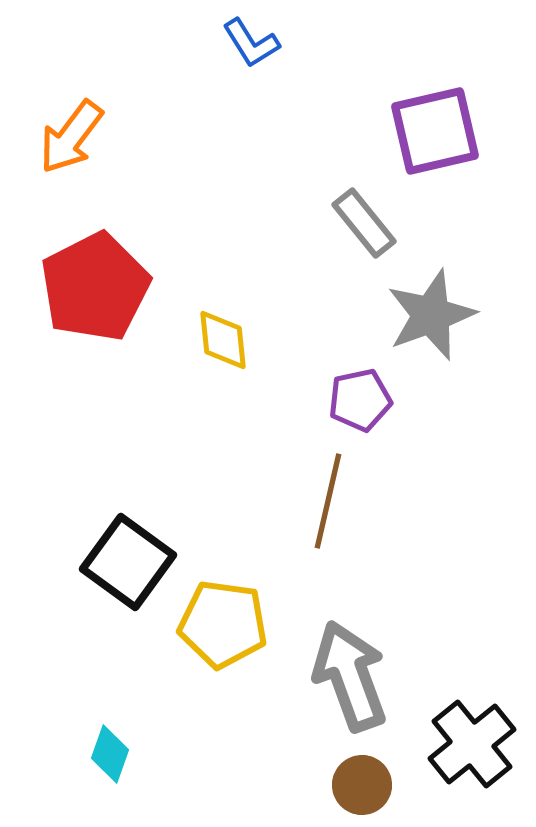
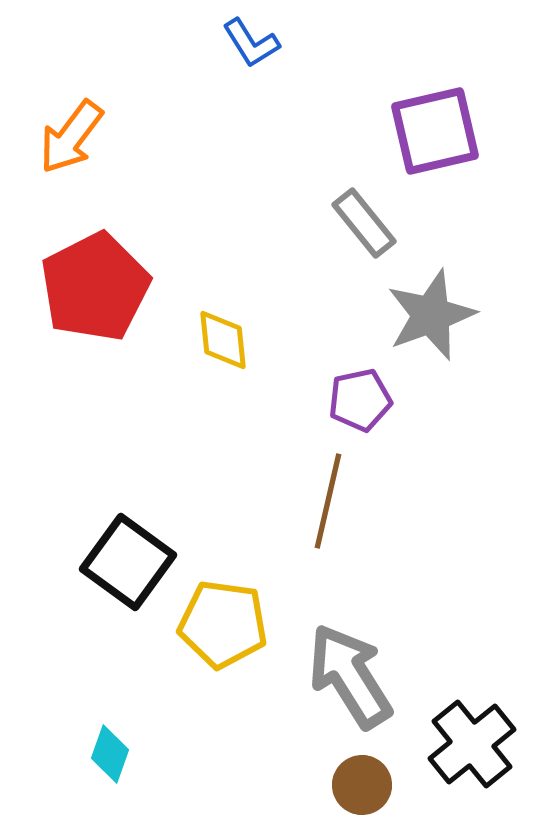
gray arrow: rotated 12 degrees counterclockwise
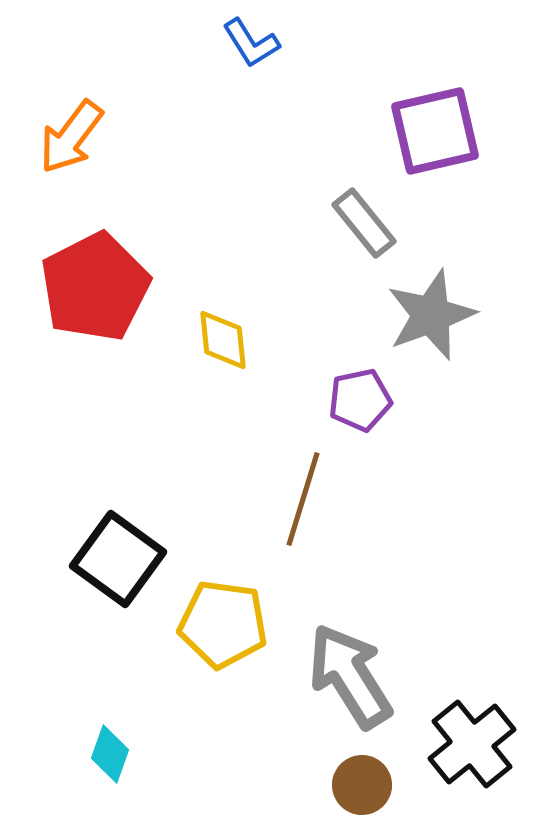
brown line: moved 25 px left, 2 px up; rotated 4 degrees clockwise
black square: moved 10 px left, 3 px up
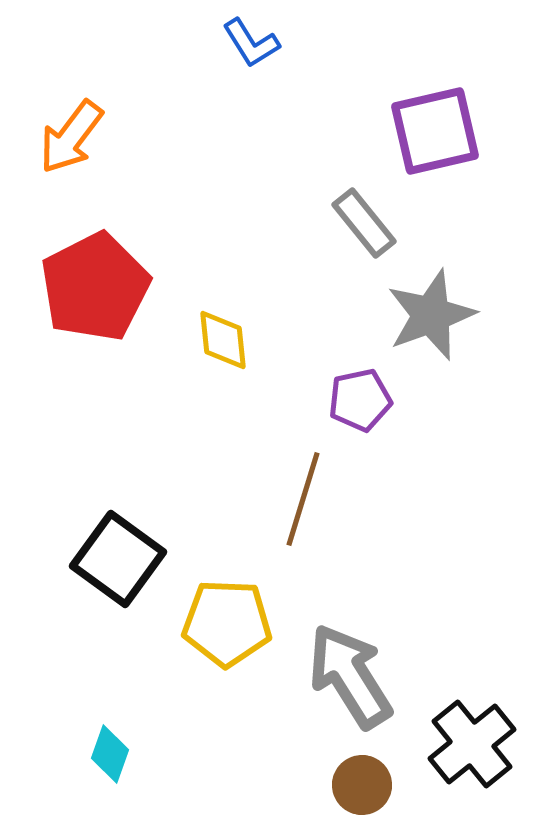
yellow pentagon: moved 4 px right, 1 px up; rotated 6 degrees counterclockwise
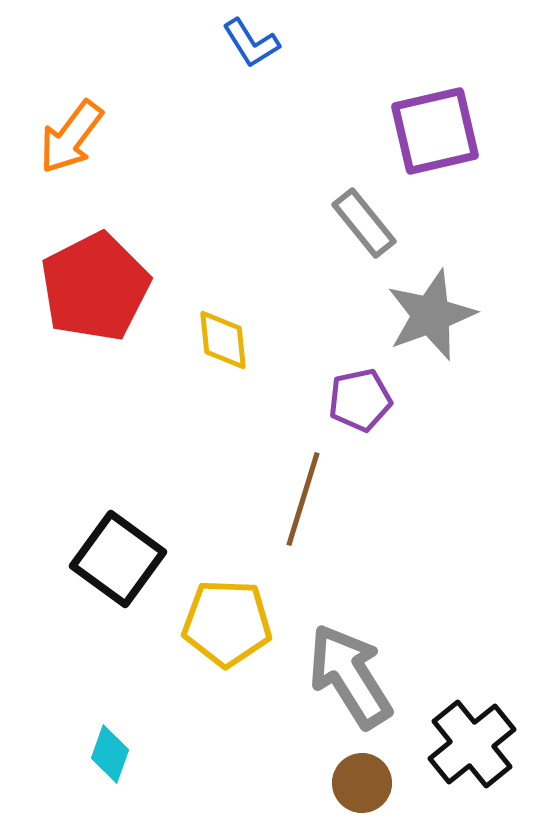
brown circle: moved 2 px up
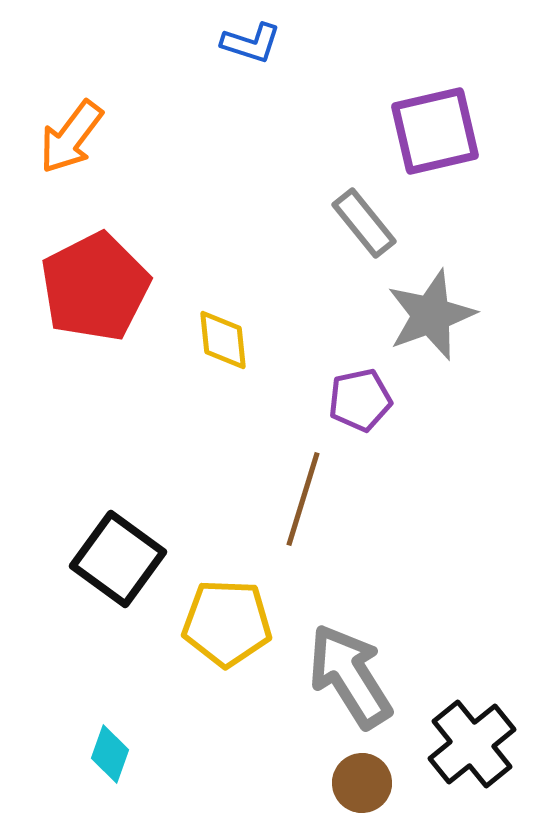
blue L-shape: rotated 40 degrees counterclockwise
